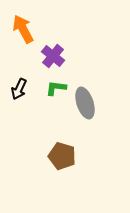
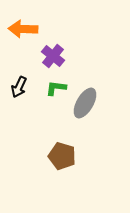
orange arrow: rotated 60 degrees counterclockwise
black arrow: moved 2 px up
gray ellipse: rotated 48 degrees clockwise
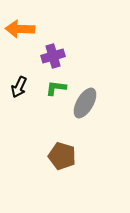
orange arrow: moved 3 px left
purple cross: rotated 35 degrees clockwise
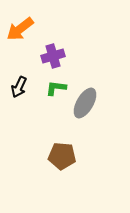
orange arrow: rotated 40 degrees counterclockwise
brown pentagon: rotated 12 degrees counterclockwise
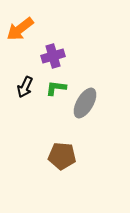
black arrow: moved 6 px right
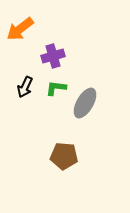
brown pentagon: moved 2 px right
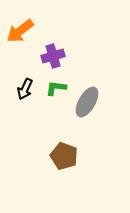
orange arrow: moved 2 px down
black arrow: moved 2 px down
gray ellipse: moved 2 px right, 1 px up
brown pentagon: rotated 16 degrees clockwise
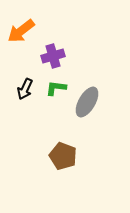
orange arrow: moved 1 px right
brown pentagon: moved 1 px left
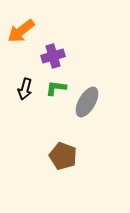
black arrow: rotated 10 degrees counterclockwise
